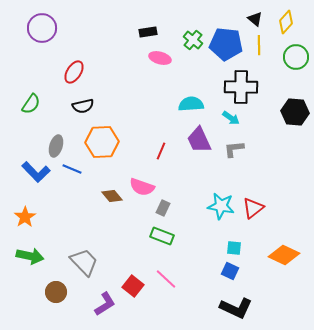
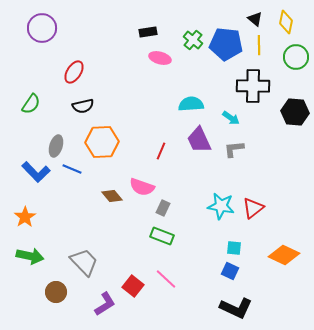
yellow diamond: rotated 30 degrees counterclockwise
black cross: moved 12 px right, 1 px up
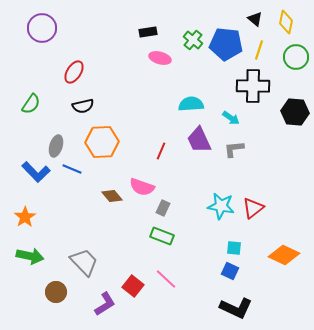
yellow line: moved 5 px down; rotated 18 degrees clockwise
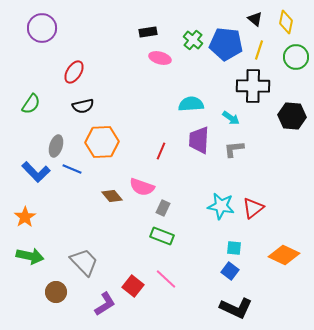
black hexagon: moved 3 px left, 4 px down
purple trapezoid: rotated 28 degrees clockwise
blue square: rotated 12 degrees clockwise
